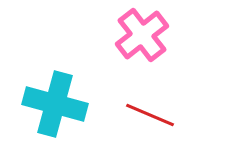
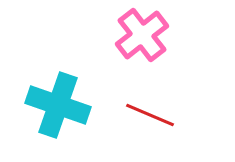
cyan cross: moved 3 px right, 1 px down; rotated 4 degrees clockwise
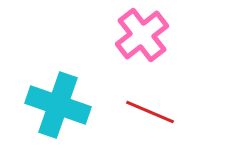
red line: moved 3 px up
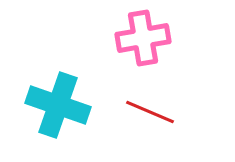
pink cross: moved 1 px right, 3 px down; rotated 28 degrees clockwise
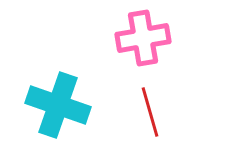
red line: rotated 51 degrees clockwise
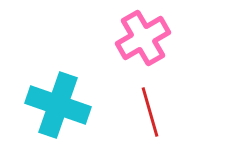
pink cross: rotated 20 degrees counterclockwise
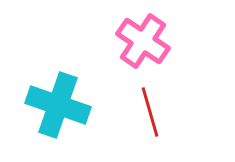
pink cross: moved 3 px down; rotated 26 degrees counterclockwise
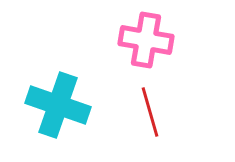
pink cross: moved 3 px right, 1 px up; rotated 24 degrees counterclockwise
